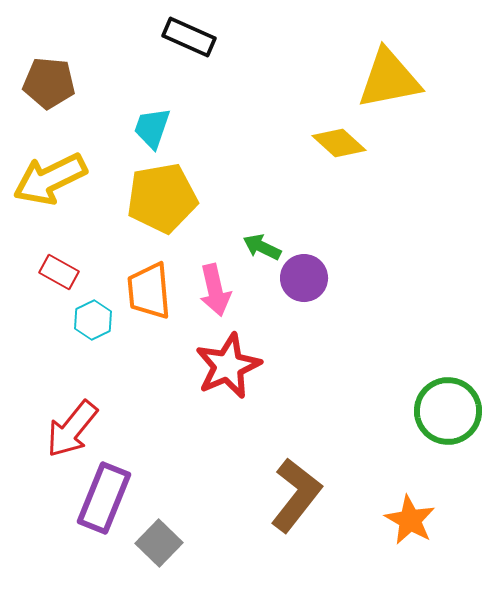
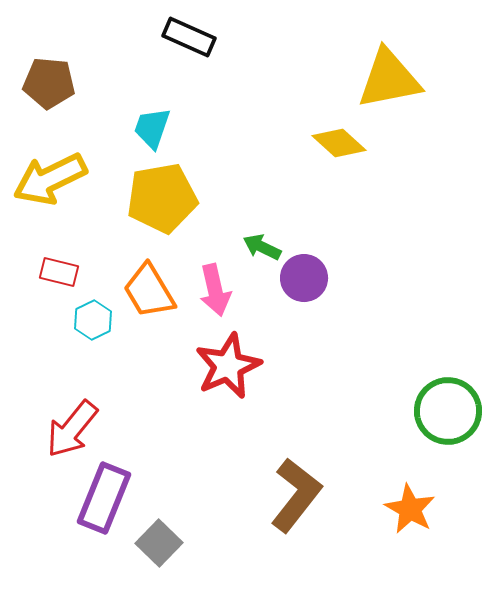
red rectangle: rotated 15 degrees counterclockwise
orange trapezoid: rotated 26 degrees counterclockwise
orange star: moved 11 px up
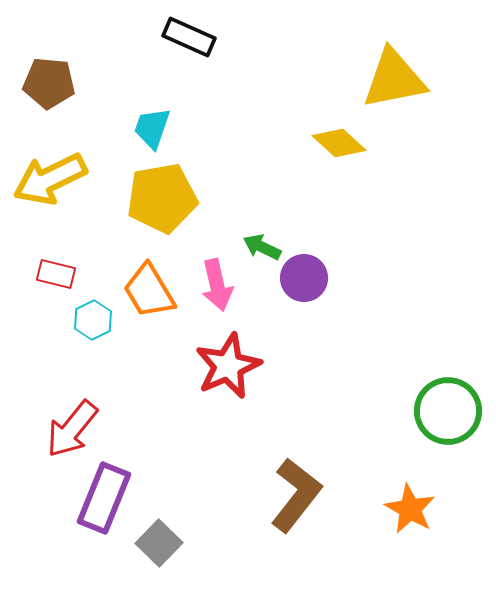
yellow triangle: moved 5 px right
red rectangle: moved 3 px left, 2 px down
pink arrow: moved 2 px right, 5 px up
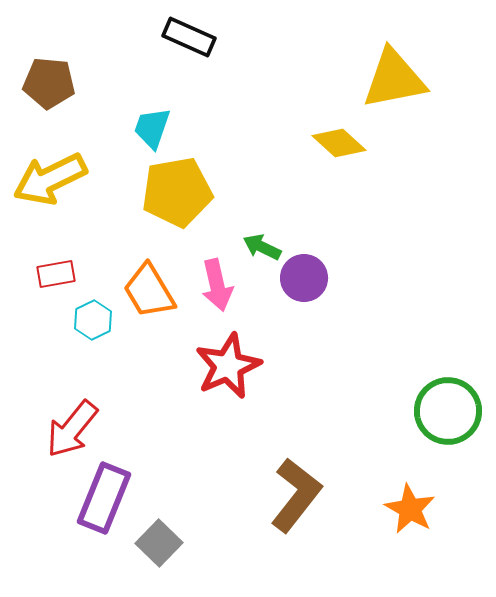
yellow pentagon: moved 15 px right, 6 px up
red rectangle: rotated 24 degrees counterclockwise
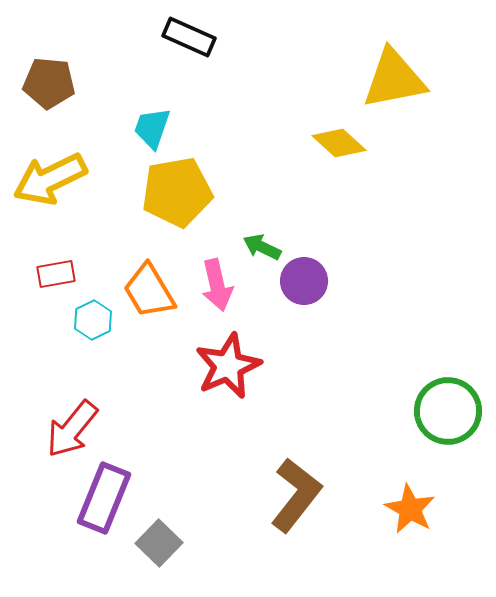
purple circle: moved 3 px down
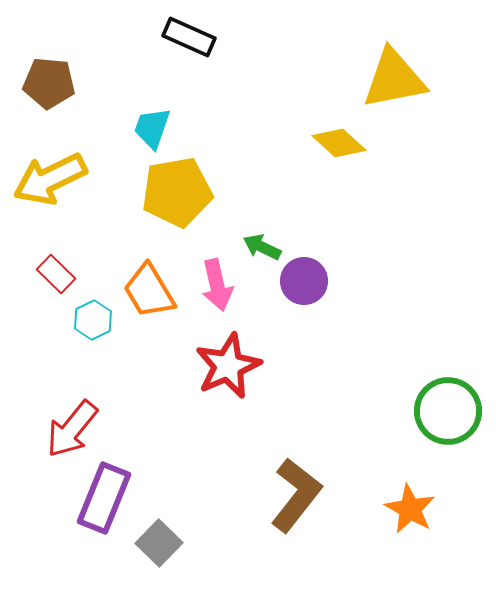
red rectangle: rotated 54 degrees clockwise
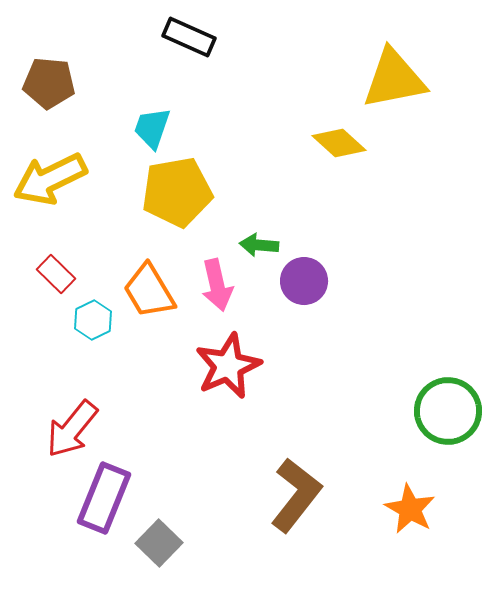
green arrow: moved 3 px left, 2 px up; rotated 21 degrees counterclockwise
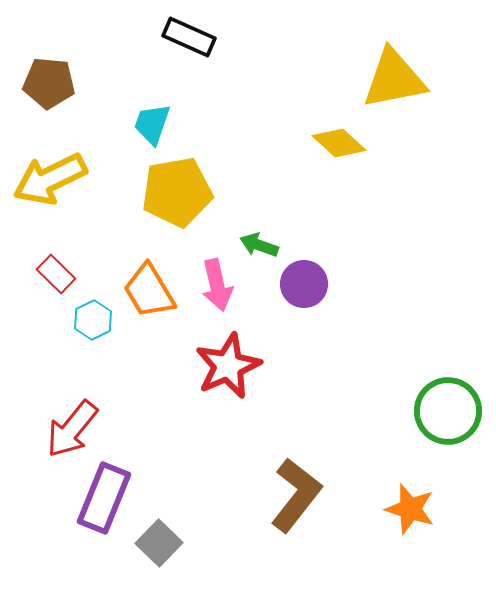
cyan trapezoid: moved 4 px up
green arrow: rotated 15 degrees clockwise
purple circle: moved 3 px down
orange star: rotated 12 degrees counterclockwise
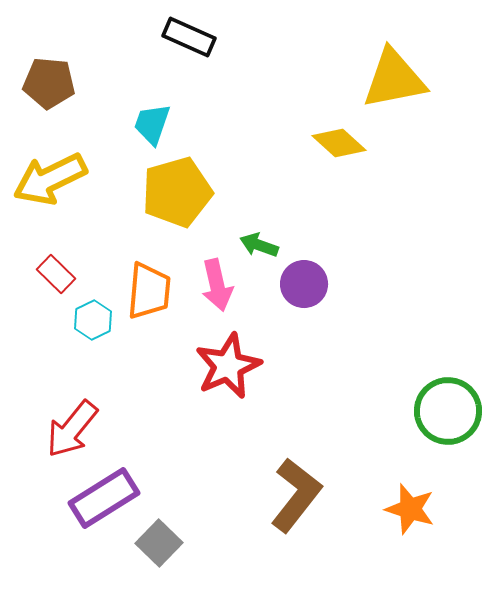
yellow pentagon: rotated 6 degrees counterclockwise
orange trapezoid: rotated 144 degrees counterclockwise
purple rectangle: rotated 36 degrees clockwise
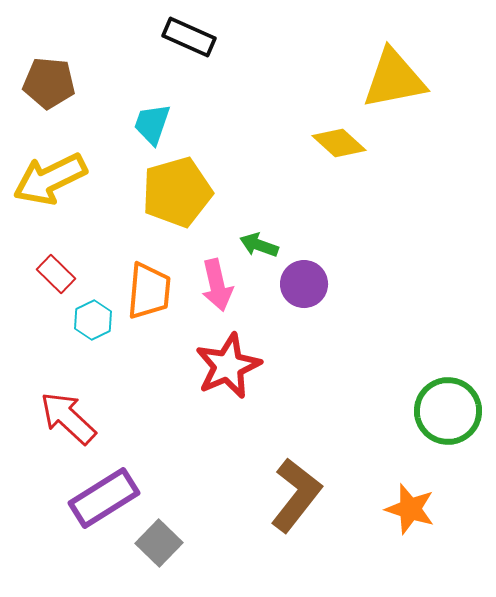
red arrow: moved 4 px left, 11 px up; rotated 94 degrees clockwise
